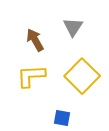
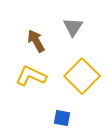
brown arrow: moved 1 px right, 1 px down
yellow L-shape: rotated 28 degrees clockwise
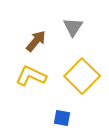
brown arrow: rotated 70 degrees clockwise
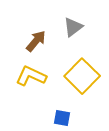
gray triangle: rotated 20 degrees clockwise
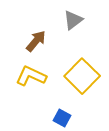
gray triangle: moved 7 px up
blue square: rotated 18 degrees clockwise
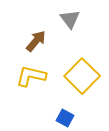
gray triangle: moved 3 px left, 1 px up; rotated 30 degrees counterclockwise
yellow L-shape: rotated 12 degrees counterclockwise
blue square: moved 3 px right
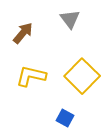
brown arrow: moved 13 px left, 8 px up
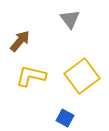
brown arrow: moved 3 px left, 8 px down
yellow square: rotated 8 degrees clockwise
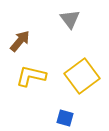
blue square: rotated 12 degrees counterclockwise
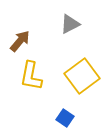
gray triangle: moved 5 px down; rotated 40 degrees clockwise
yellow L-shape: rotated 92 degrees counterclockwise
blue square: rotated 18 degrees clockwise
